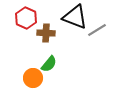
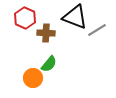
red hexagon: moved 1 px left
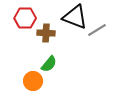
red hexagon: rotated 25 degrees counterclockwise
orange circle: moved 3 px down
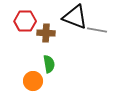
red hexagon: moved 3 px down
gray line: rotated 42 degrees clockwise
green semicircle: rotated 48 degrees counterclockwise
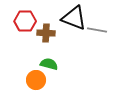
black triangle: moved 1 px left, 1 px down
green semicircle: rotated 66 degrees counterclockwise
orange circle: moved 3 px right, 1 px up
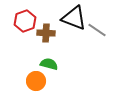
red hexagon: rotated 20 degrees counterclockwise
gray line: rotated 24 degrees clockwise
orange circle: moved 1 px down
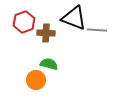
red hexagon: moved 1 px left, 1 px down
gray line: rotated 30 degrees counterclockwise
orange circle: moved 1 px up
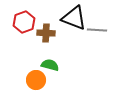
green semicircle: moved 1 px right, 1 px down
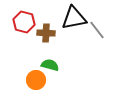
black triangle: rotated 32 degrees counterclockwise
red hexagon: rotated 25 degrees counterclockwise
gray line: rotated 48 degrees clockwise
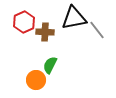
red hexagon: rotated 20 degrees clockwise
brown cross: moved 1 px left, 1 px up
green semicircle: rotated 78 degrees counterclockwise
